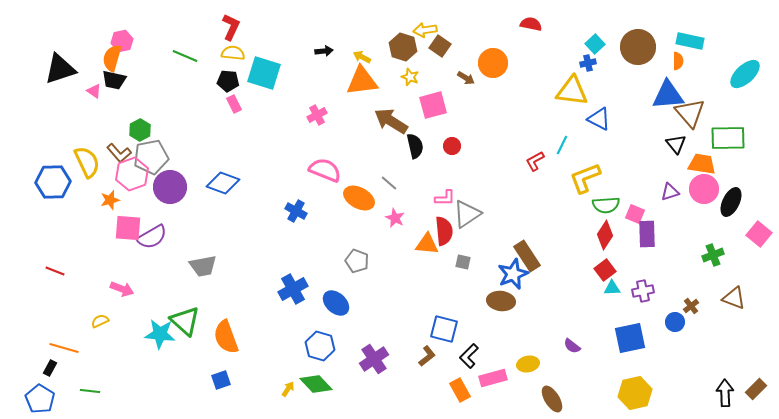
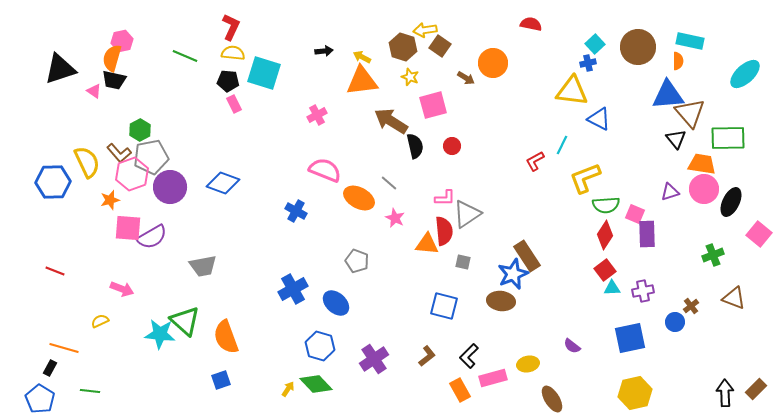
black triangle at (676, 144): moved 5 px up
blue square at (444, 329): moved 23 px up
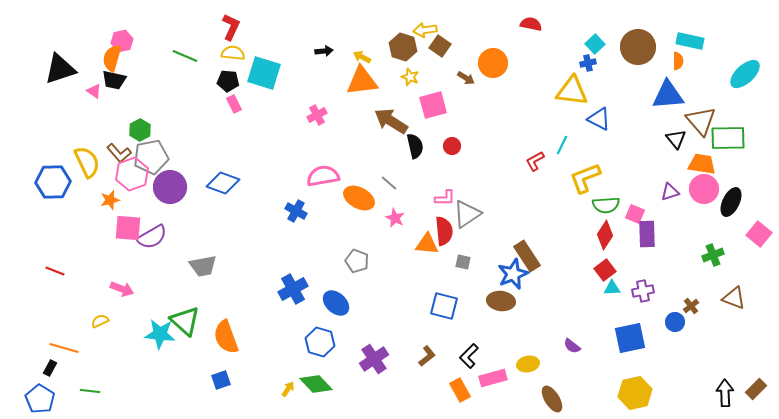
brown triangle at (690, 113): moved 11 px right, 8 px down
pink semicircle at (325, 170): moved 2 px left, 6 px down; rotated 32 degrees counterclockwise
blue hexagon at (320, 346): moved 4 px up
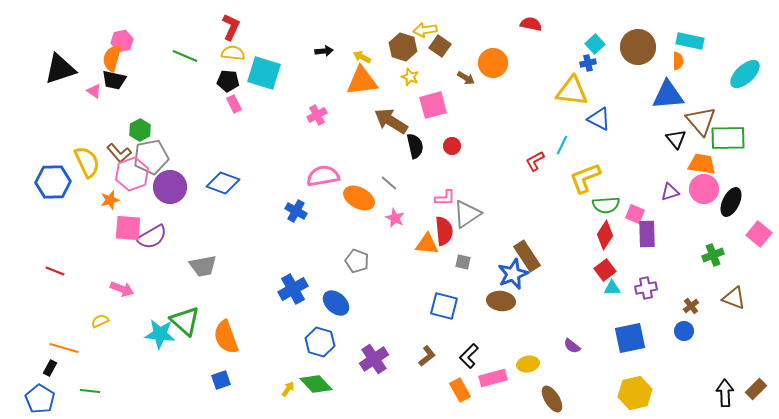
purple cross at (643, 291): moved 3 px right, 3 px up
blue circle at (675, 322): moved 9 px right, 9 px down
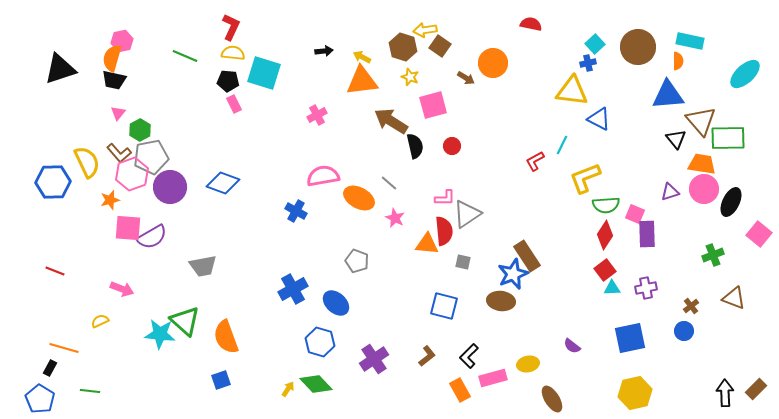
pink triangle at (94, 91): moved 24 px right, 22 px down; rotated 35 degrees clockwise
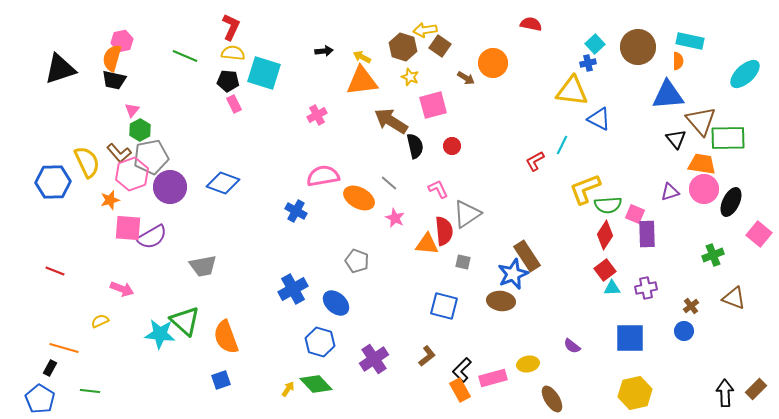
pink triangle at (118, 113): moved 14 px right, 3 px up
yellow L-shape at (585, 178): moved 11 px down
pink L-shape at (445, 198): moved 7 px left, 9 px up; rotated 115 degrees counterclockwise
green semicircle at (606, 205): moved 2 px right
blue square at (630, 338): rotated 12 degrees clockwise
black L-shape at (469, 356): moved 7 px left, 14 px down
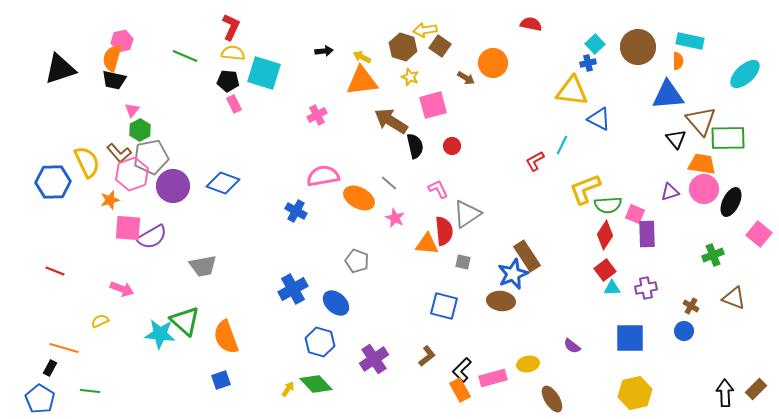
purple circle at (170, 187): moved 3 px right, 1 px up
brown cross at (691, 306): rotated 21 degrees counterclockwise
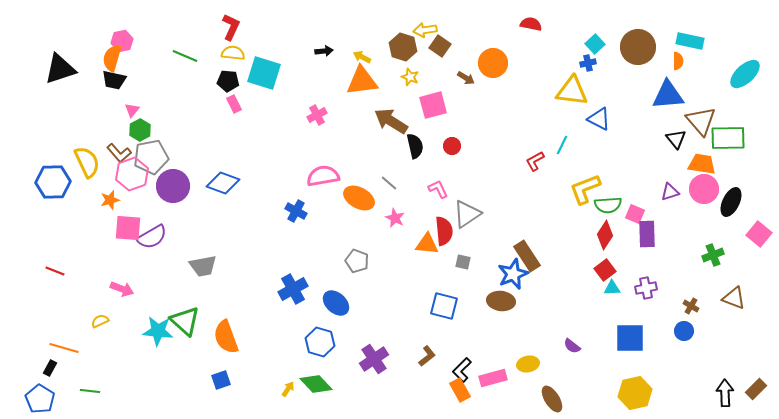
cyan star at (160, 334): moved 2 px left, 3 px up
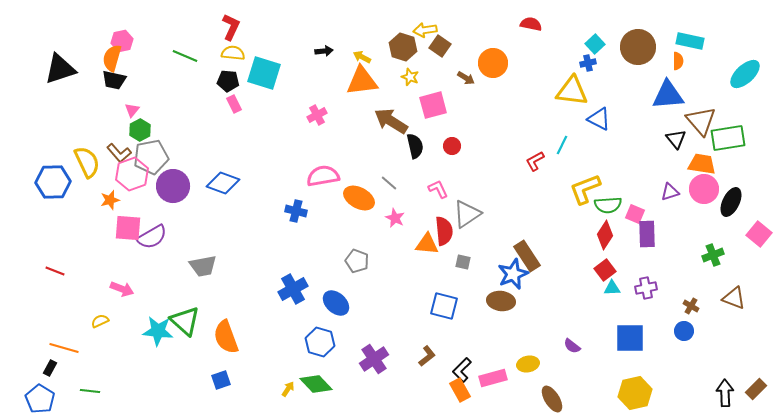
green rectangle at (728, 138): rotated 8 degrees counterclockwise
blue cross at (296, 211): rotated 15 degrees counterclockwise
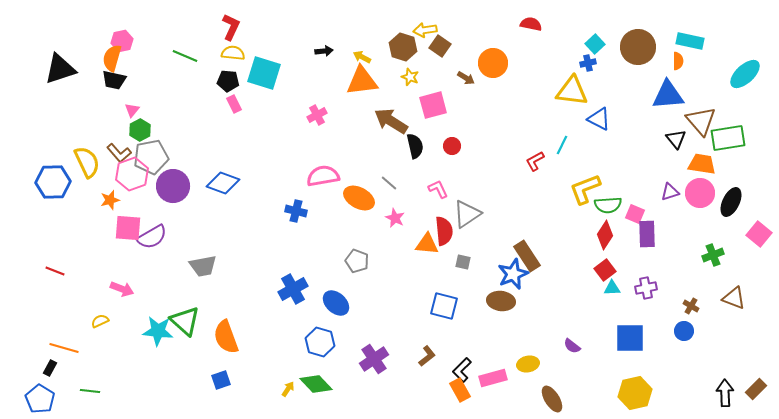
pink circle at (704, 189): moved 4 px left, 4 px down
